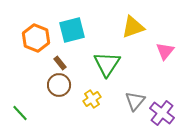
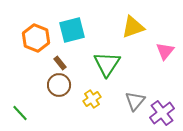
purple cross: rotated 15 degrees clockwise
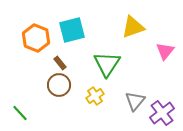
yellow cross: moved 3 px right, 3 px up
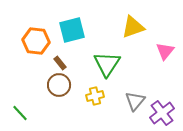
orange hexagon: moved 3 px down; rotated 16 degrees counterclockwise
yellow cross: rotated 18 degrees clockwise
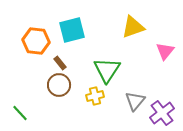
green triangle: moved 6 px down
